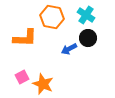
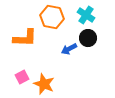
orange star: moved 1 px right
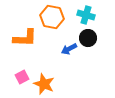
cyan cross: rotated 18 degrees counterclockwise
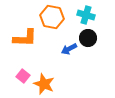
pink square: moved 1 px right, 1 px up; rotated 24 degrees counterclockwise
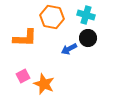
pink square: rotated 24 degrees clockwise
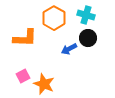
orange hexagon: moved 2 px right, 1 px down; rotated 20 degrees clockwise
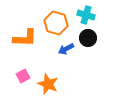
orange hexagon: moved 2 px right, 5 px down; rotated 15 degrees counterclockwise
blue arrow: moved 3 px left
orange star: moved 4 px right
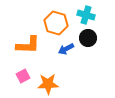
orange L-shape: moved 3 px right, 7 px down
orange star: rotated 25 degrees counterclockwise
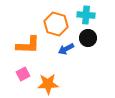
cyan cross: rotated 12 degrees counterclockwise
orange hexagon: moved 1 px down
pink square: moved 2 px up
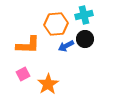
cyan cross: moved 2 px left; rotated 18 degrees counterclockwise
orange hexagon: rotated 20 degrees counterclockwise
black circle: moved 3 px left, 1 px down
blue arrow: moved 3 px up
orange star: rotated 30 degrees counterclockwise
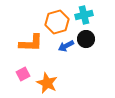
orange hexagon: moved 1 px right, 2 px up; rotated 10 degrees counterclockwise
black circle: moved 1 px right
orange L-shape: moved 3 px right, 2 px up
orange star: moved 1 px left, 1 px up; rotated 15 degrees counterclockwise
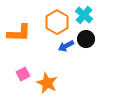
cyan cross: rotated 36 degrees counterclockwise
orange hexagon: rotated 15 degrees counterclockwise
orange L-shape: moved 12 px left, 10 px up
